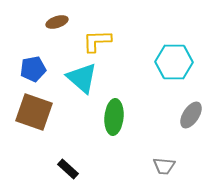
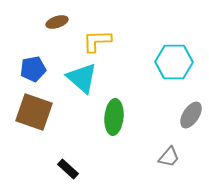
gray trapezoid: moved 5 px right, 9 px up; rotated 55 degrees counterclockwise
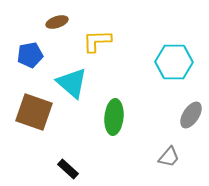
blue pentagon: moved 3 px left, 14 px up
cyan triangle: moved 10 px left, 5 px down
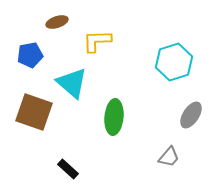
cyan hexagon: rotated 18 degrees counterclockwise
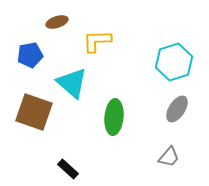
gray ellipse: moved 14 px left, 6 px up
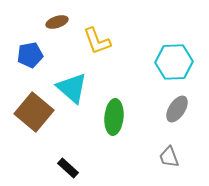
yellow L-shape: rotated 108 degrees counterclockwise
cyan hexagon: rotated 15 degrees clockwise
cyan triangle: moved 5 px down
brown square: rotated 21 degrees clockwise
gray trapezoid: rotated 120 degrees clockwise
black rectangle: moved 1 px up
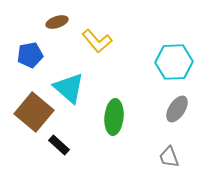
yellow L-shape: rotated 20 degrees counterclockwise
cyan triangle: moved 3 px left
black rectangle: moved 9 px left, 23 px up
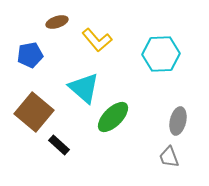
yellow L-shape: moved 1 px up
cyan hexagon: moved 13 px left, 8 px up
cyan triangle: moved 15 px right
gray ellipse: moved 1 px right, 12 px down; rotated 20 degrees counterclockwise
green ellipse: moved 1 px left; rotated 40 degrees clockwise
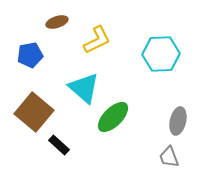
yellow L-shape: rotated 76 degrees counterclockwise
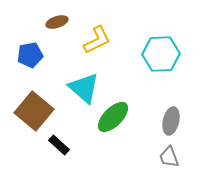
brown square: moved 1 px up
gray ellipse: moved 7 px left
